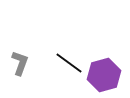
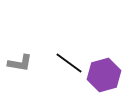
gray L-shape: rotated 80 degrees clockwise
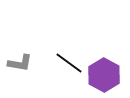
purple hexagon: rotated 16 degrees counterclockwise
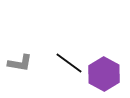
purple hexagon: moved 1 px up
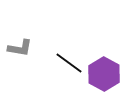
gray L-shape: moved 15 px up
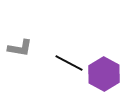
black line: rotated 8 degrees counterclockwise
